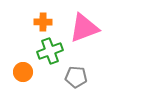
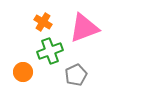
orange cross: rotated 30 degrees clockwise
gray pentagon: moved 2 px up; rotated 30 degrees counterclockwise
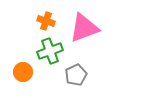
orange cross: moved 3 px right, 1 px up; rotated 12 degrees counterclockwise
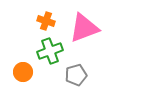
gray pentagon: rotated 10 degrees clockwise
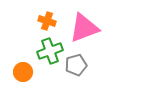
orange cross: moved 1 px right
gray pentagon: moved 10 px up
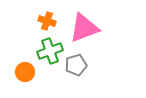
orange circle: moved 2 px right
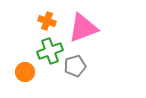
pink triangle: moved 1 px left
gray pentagon: moved 1 px left, 1 px down
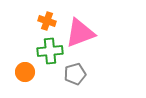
pink triangle: moved 3 px left, 5 px down
green cross: rotated 15 degrees clockwise
gray pentagon: moved 8 px down
